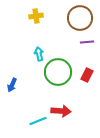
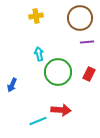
red rectangle: moved 2 px right, 1 px up
red arrow: moved 1 px up
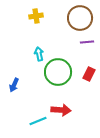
blue arrow: moved 2 px right
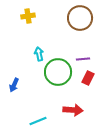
yellow cross: moved 8 px left
purple line: moved 4 px left, 17 px down
red rectangle: moved 1 px left, 4 px down
red arrow: moved 12 px right
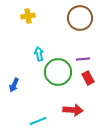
red rectangle: rotated 56 degrees counterclockwise
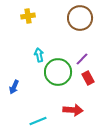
cyan arrow: moved 1 px down
purple line: moved 1 px left; rotated 40 degrees counterclockwise
blue arrow: moved 2 px down
